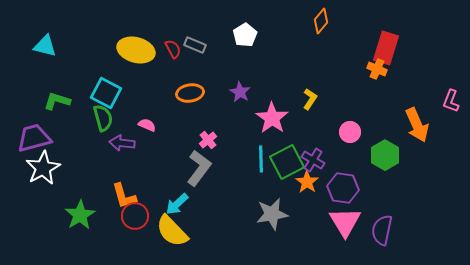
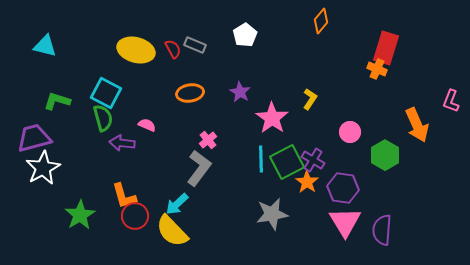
purple semicircle: rotated 8 degrees counterclockwise
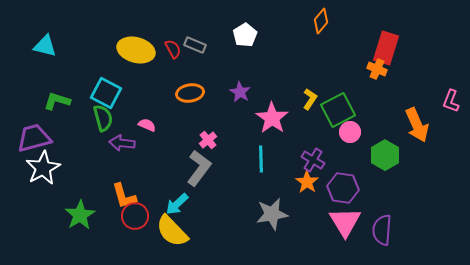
green square: moved 51 px right, 52 px up
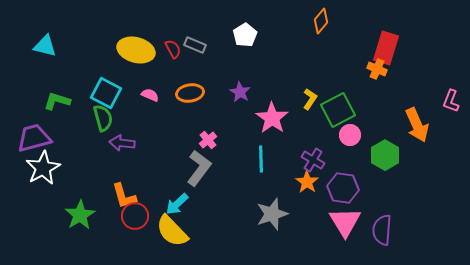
pink semicircle: moved 3 px right, 30 px up
pink circle: moved 3 px down
gray star: rotated 8 degrees counterclockwise
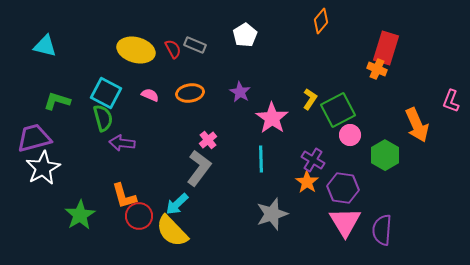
red circle: moved 4 px right
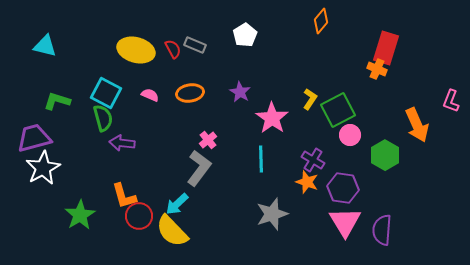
orange star: rotated 15 degrees counterclockwise
